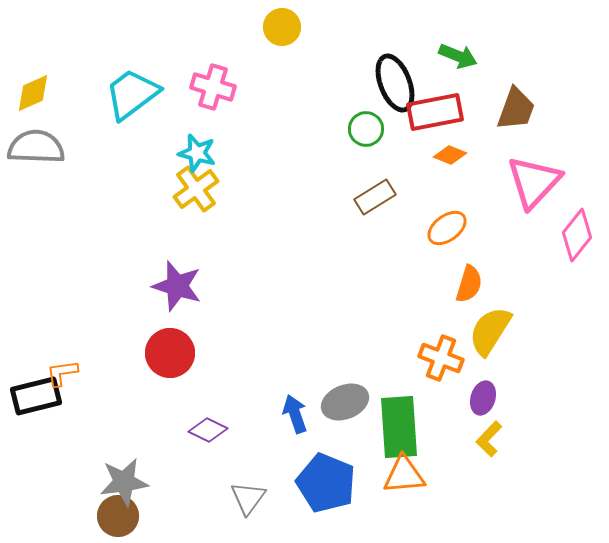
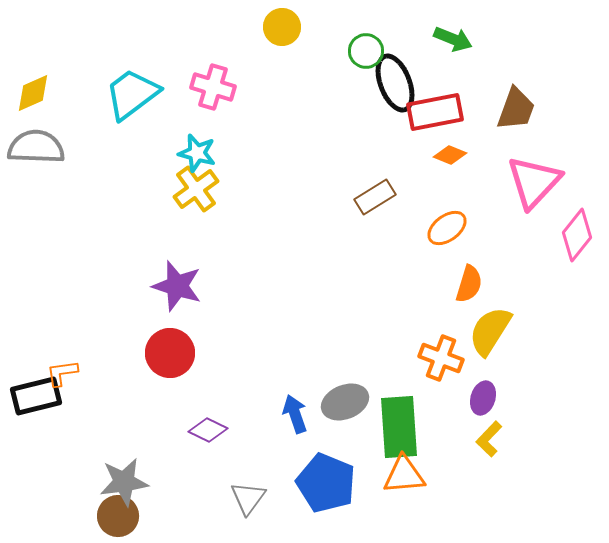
green arrow: moved 5 px left, 17 px up
green circle: moved 78 px up
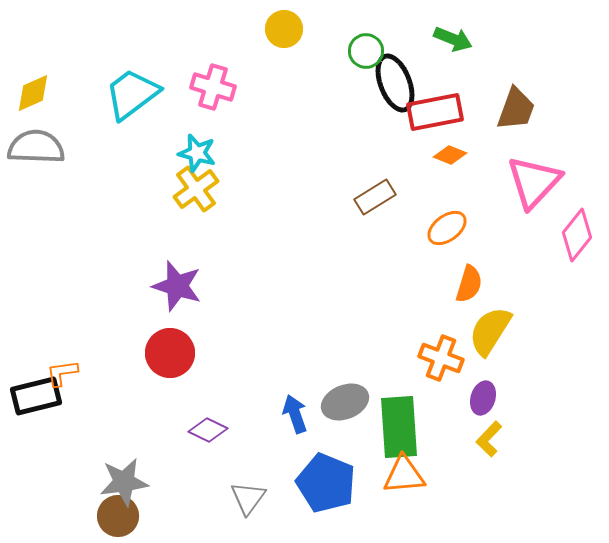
yellow circle: moved 2 px right, 2 px down
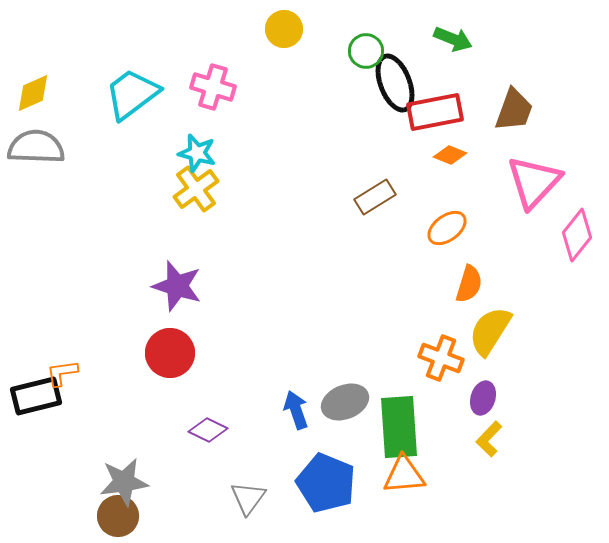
brown trapezoid: moved 2 px left, 1 px down
blue arrow: moved 1 px right, 4 px up
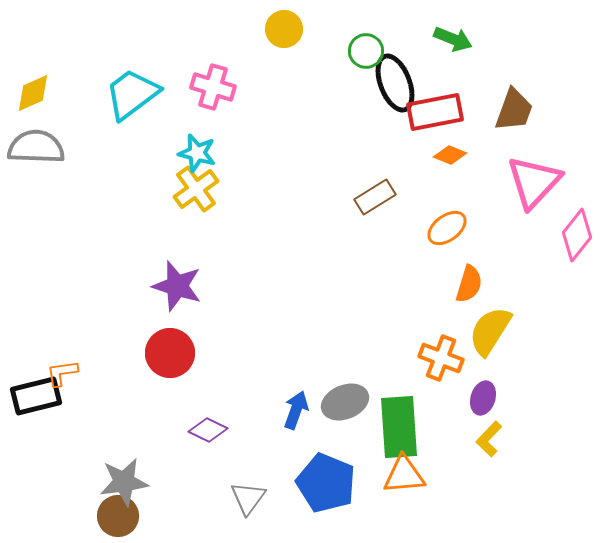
blue arrow: rotated 39 degrees clockwise
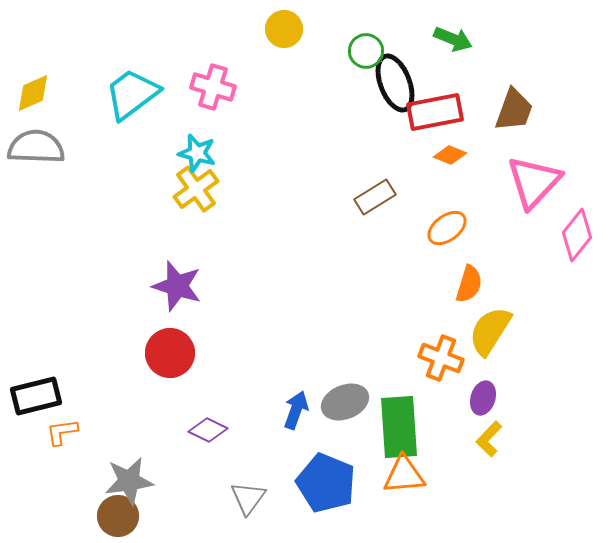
orange L-shape: moved 59 px down
gray star: moved 5 px right, 1 px up
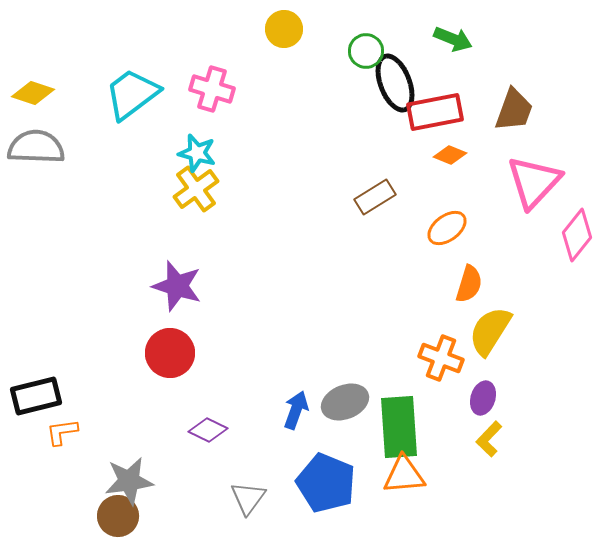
pink cross: moved 1 px left, 2 px down
yellow diamond: rotated 42 degrees clockwise
